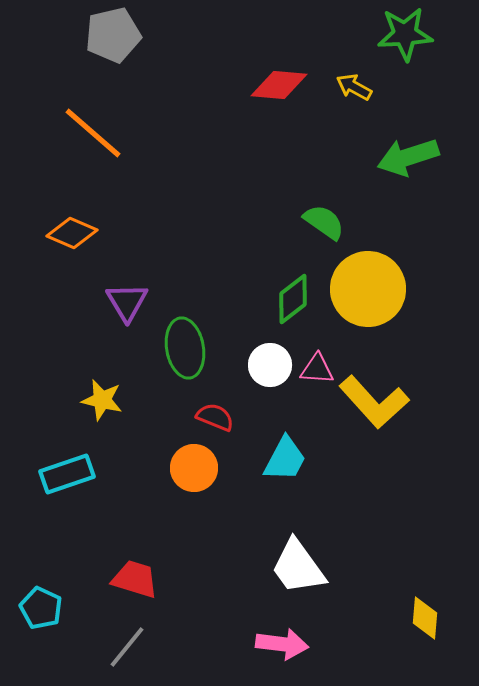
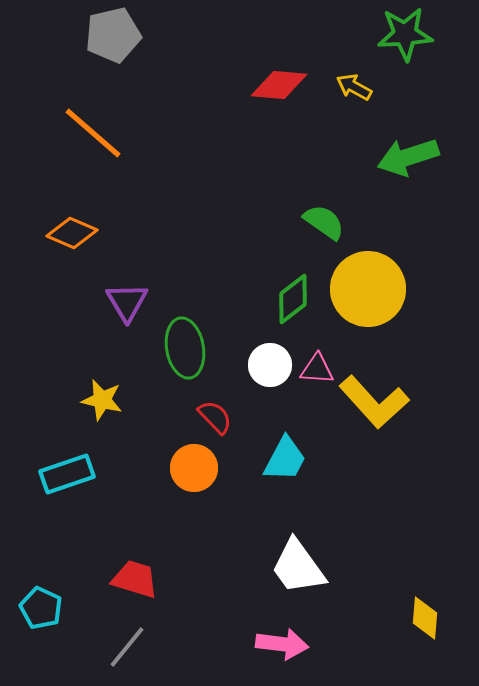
red semicircle: rotated 24 degrees clockwise
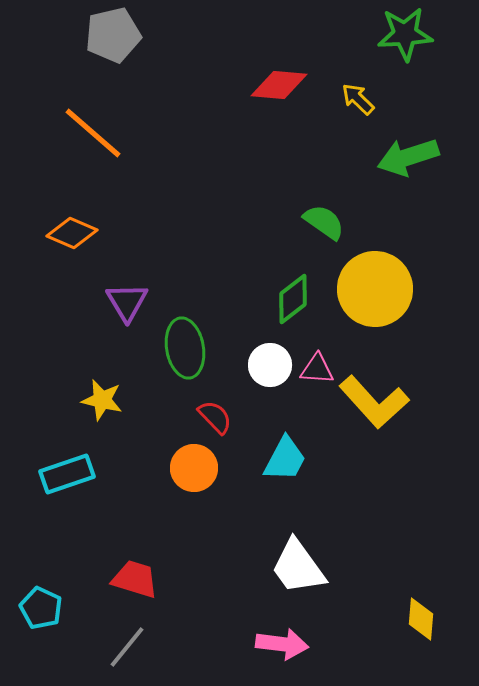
yellow arrow: moved 4 px right, 12 px down; rotated 15 degrees clockwise
yellow circle: moved 7 px right
yellow diamond: moved 4 px left, 1 px down
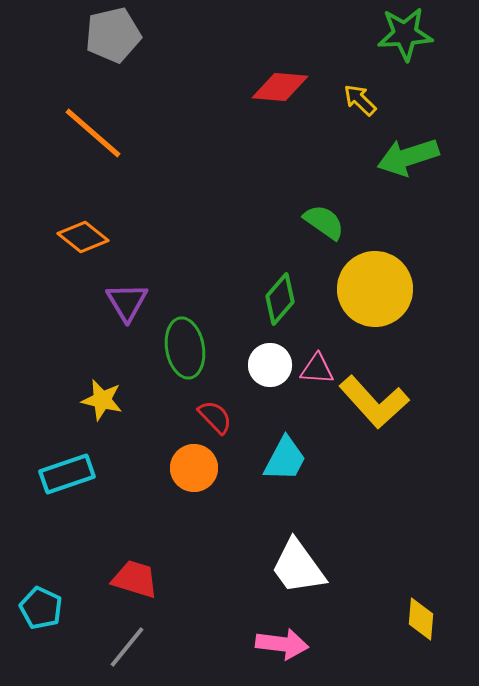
red diamond: moved 1 px right, 2 px down
yellow arrow: moved 2 px right, 1 px down
orange diamond: moved 11 px right, 4 px down; rotated 15 degrees clockwise
green diamond: moved 13 px left; rotated 12 degrees counterclockwise
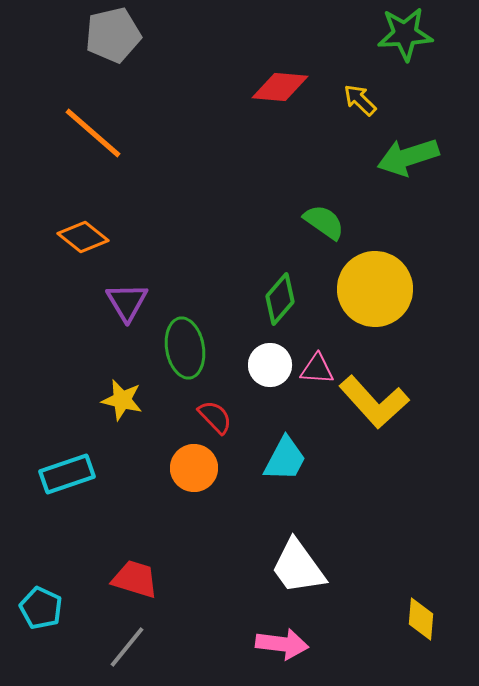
yellow star: moved 20 px right
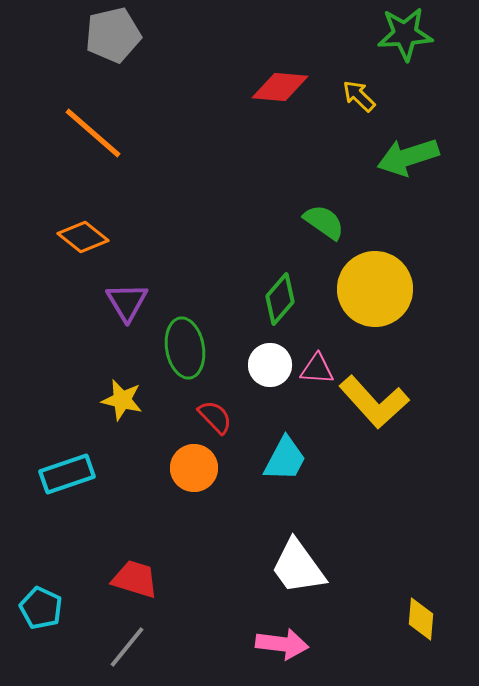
yellow arrow: moved 1 px left, 4 px up
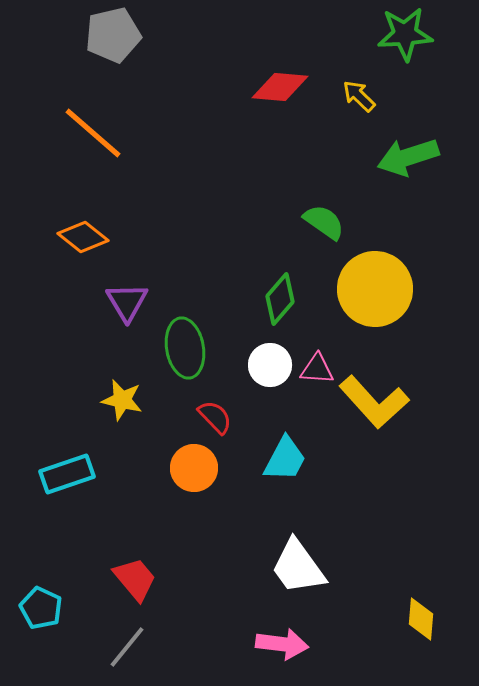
red trapezoid: rotated 33 degrees clockwise
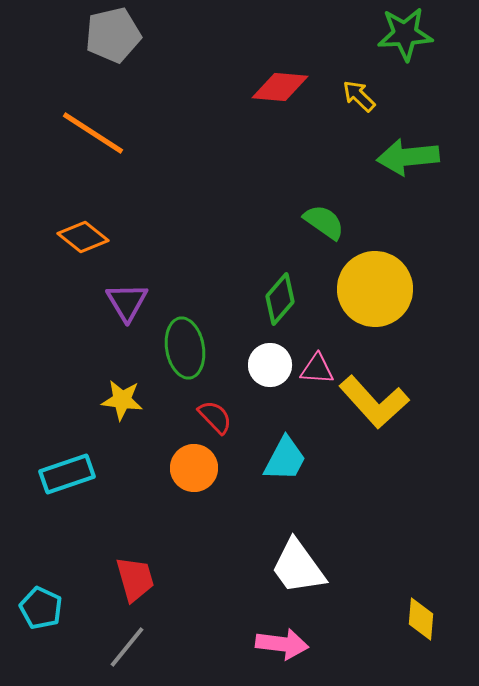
orange line: rotated 8 degrees counterclockwise
green arrow: rotated 12 degrees clockwise
yellow star: rotated 6 degrees counterclockwise
red trapezoid: rotated 24 degrees clockwise
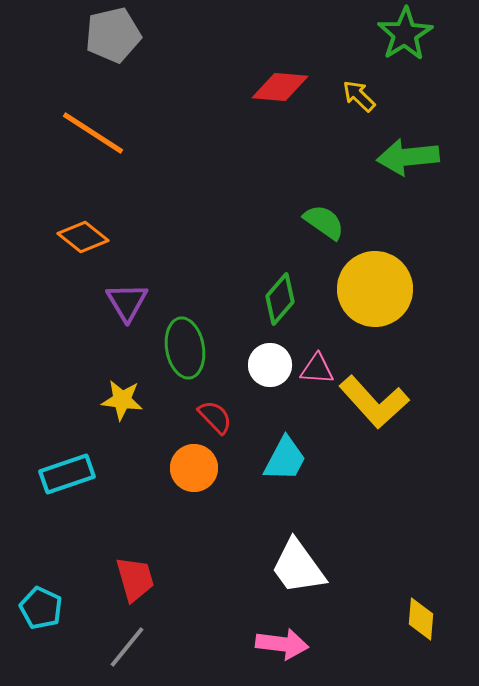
green star: rotated 28 degrees counterclockwise
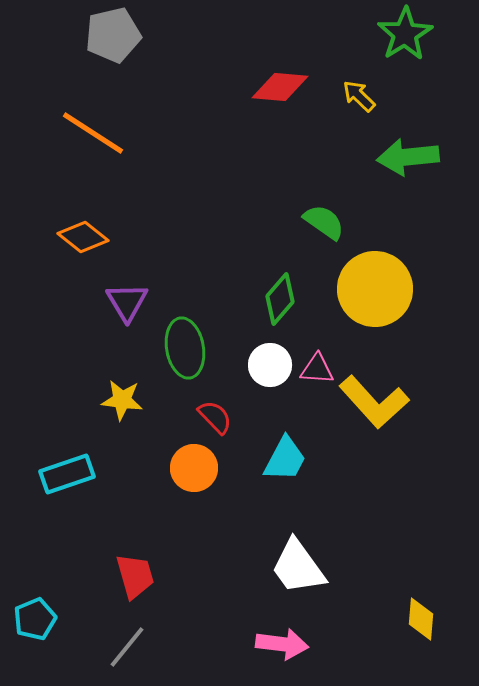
red trapezoid: moved 3 px up
cyan pentagon: moved 6 px left, 11 px down; rotated 24 degrees clockwise
